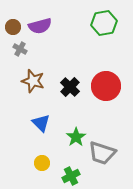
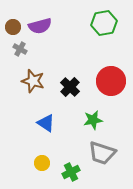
red circle: moved 5 px right, 5 px up
blue triangle: moved 5 px right; rotated 12 degrees counterclockwise
green star: moved 17 px right, 17 px up; rotated 24 degrees clockwise
green cross: moved 4 px up
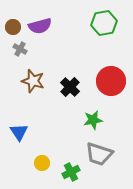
blue triangle: moved 27 px left, 9 px down; rotated 24 degrees clockwise
gray trapezoid: moved 3 px left, 1 px down
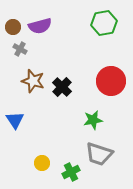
black cross: moved 8 px left
blue triangle: moved 4 px left, 12 px up
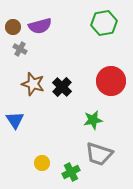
brown star: moved 3 px down
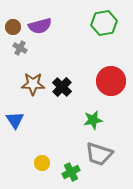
gray cross: moved 1 px up
brown star: rotated 15 degrees counterclockwise
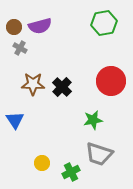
brown circle: moved 1 px right
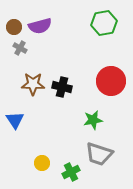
black cross: rotated 30 degrees counterclockwise
